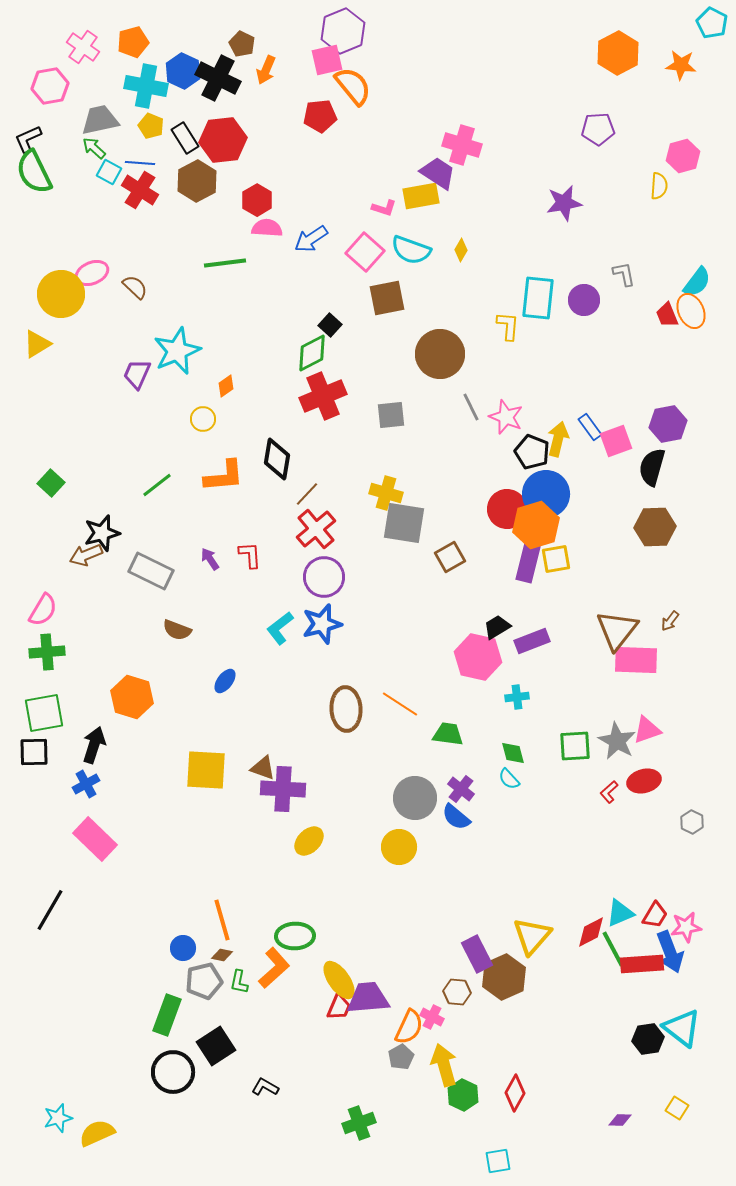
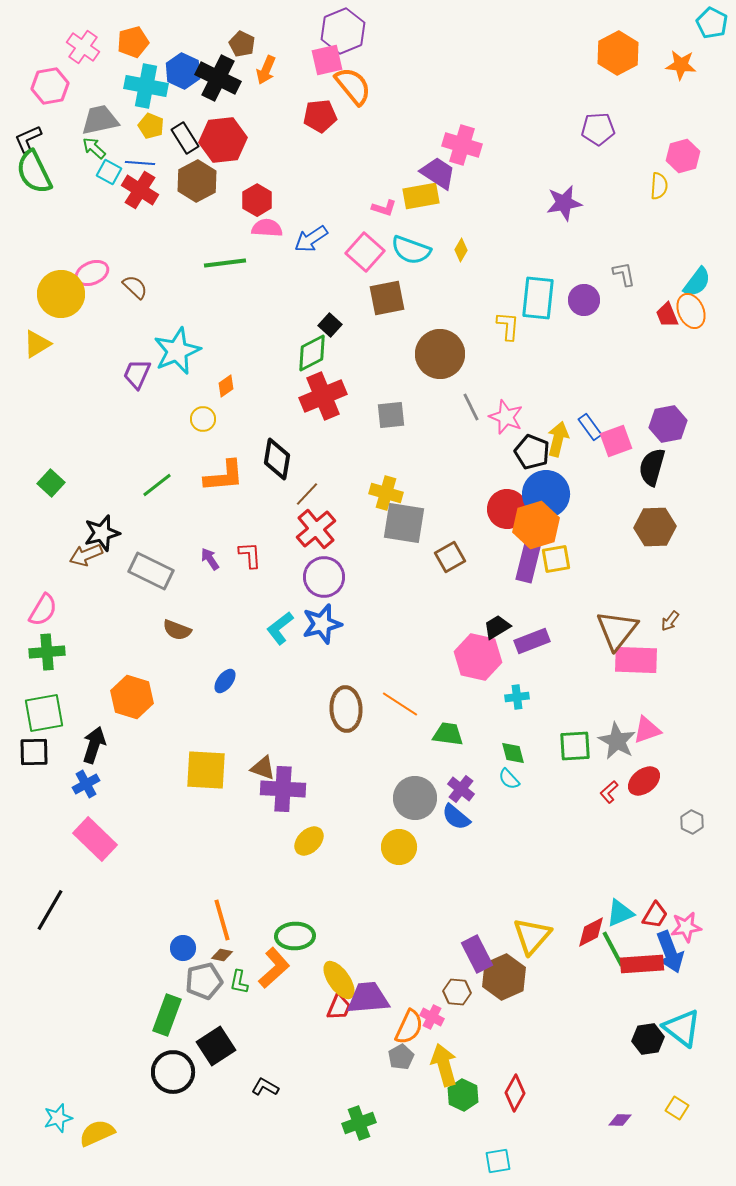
red ellipse at (644, 781): rotated 24 degrees counterclockwise
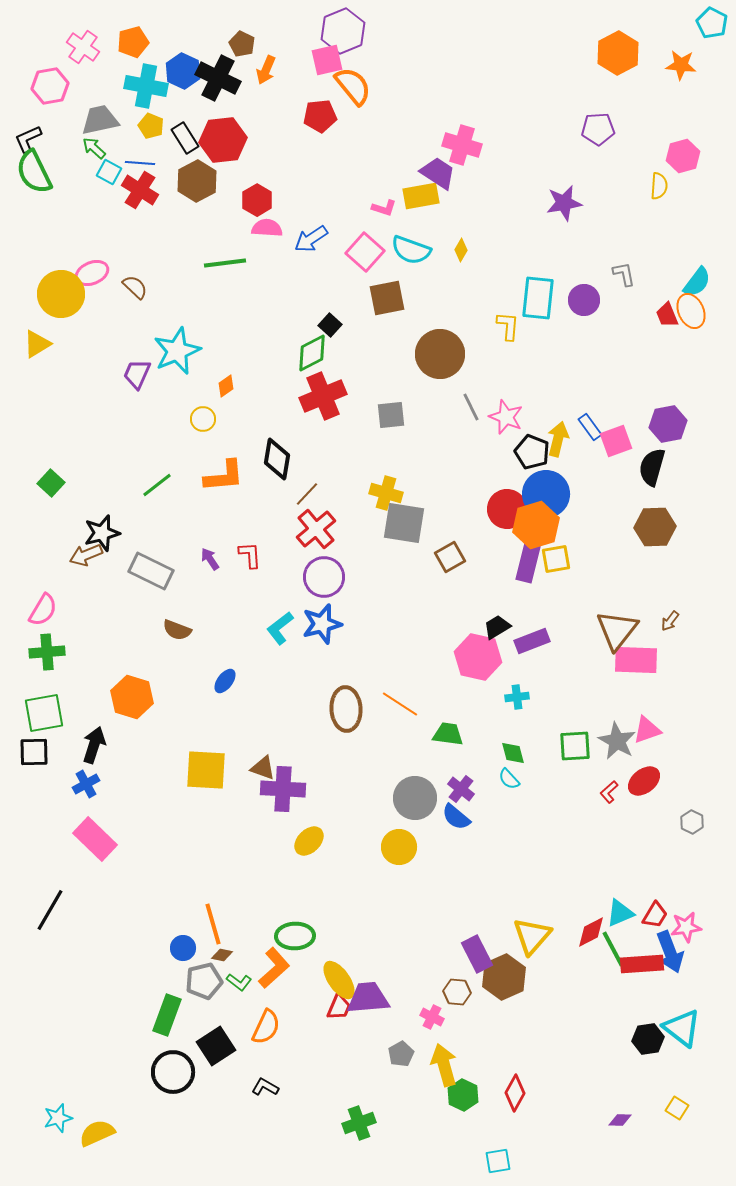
orange line at (222, 920): moved 9 px left, 4 px down
green L-shape at (239, 982): rotated 65 degrees counterclockwise
orange semicircle at (409, 1027): moved 143 px left
gray pentagon at (401, 1057): moved 3 px up
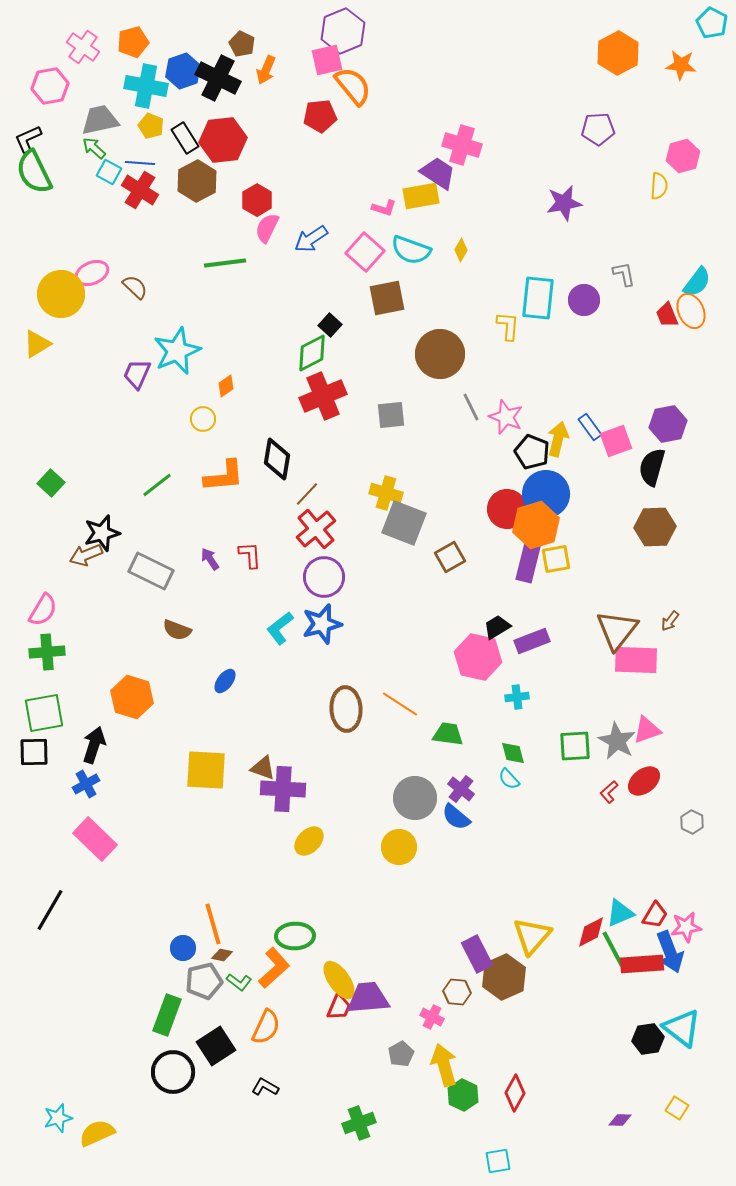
blue hexagon at (183, 71): rotated 16 degrees clockwise
pink semicircle at (267, 228): rotated 68 degrees counterclockwise
gray square at (404, 523): rotated 12 degrees clockwise
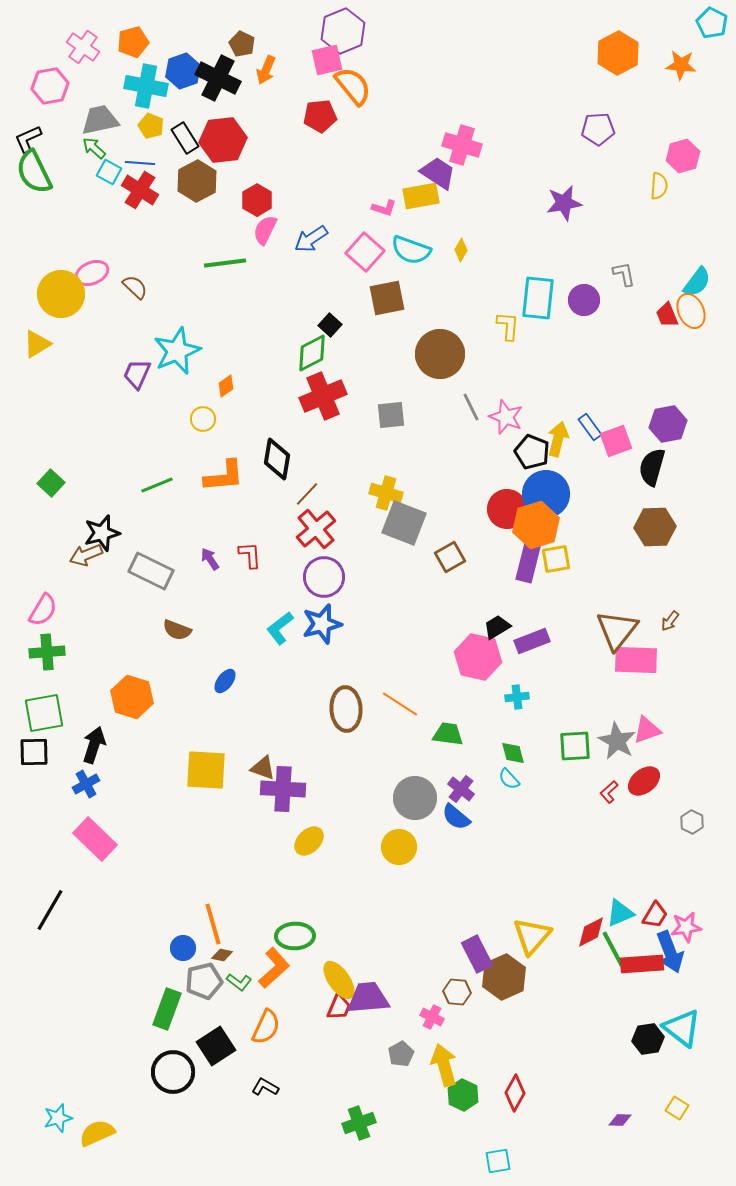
pink semicircle at (267, 228): moved 2 px left, 2 px down
green line at (157, 485): rotated 16 degrees clockwise
green rectangle at (167, 1015): moved 6 px up
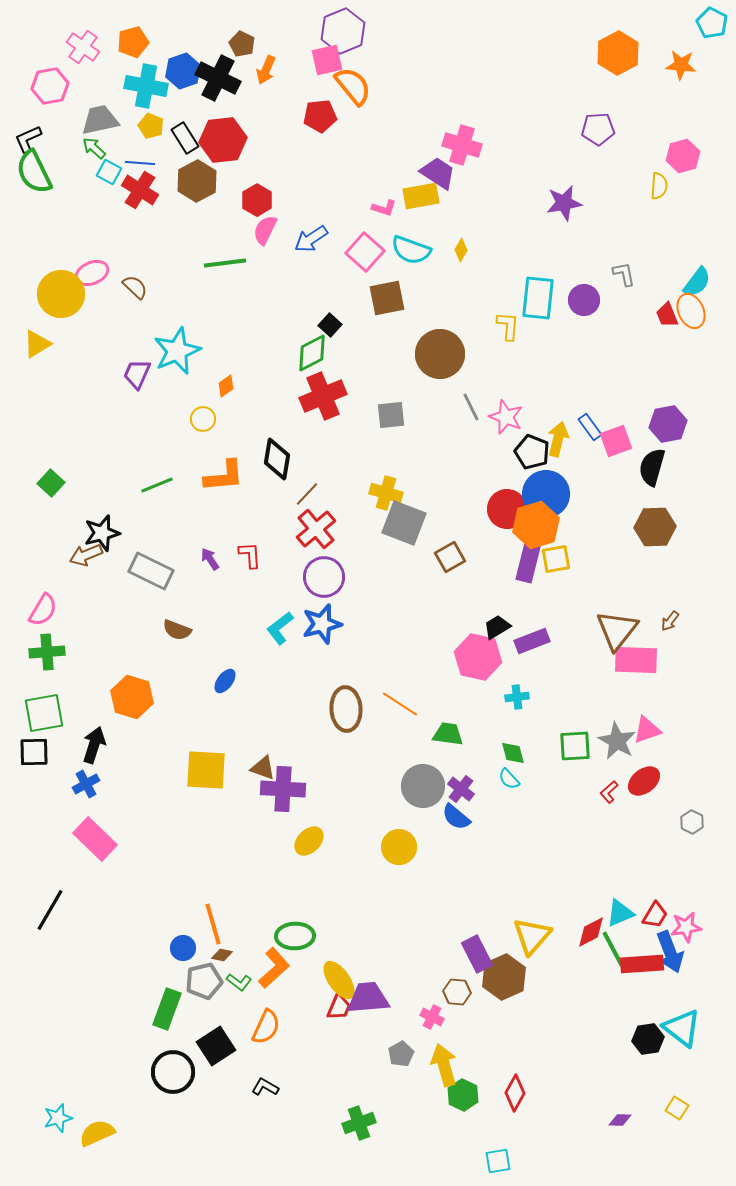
gray circle at (415, 798): moved 8 px right, 12 px up
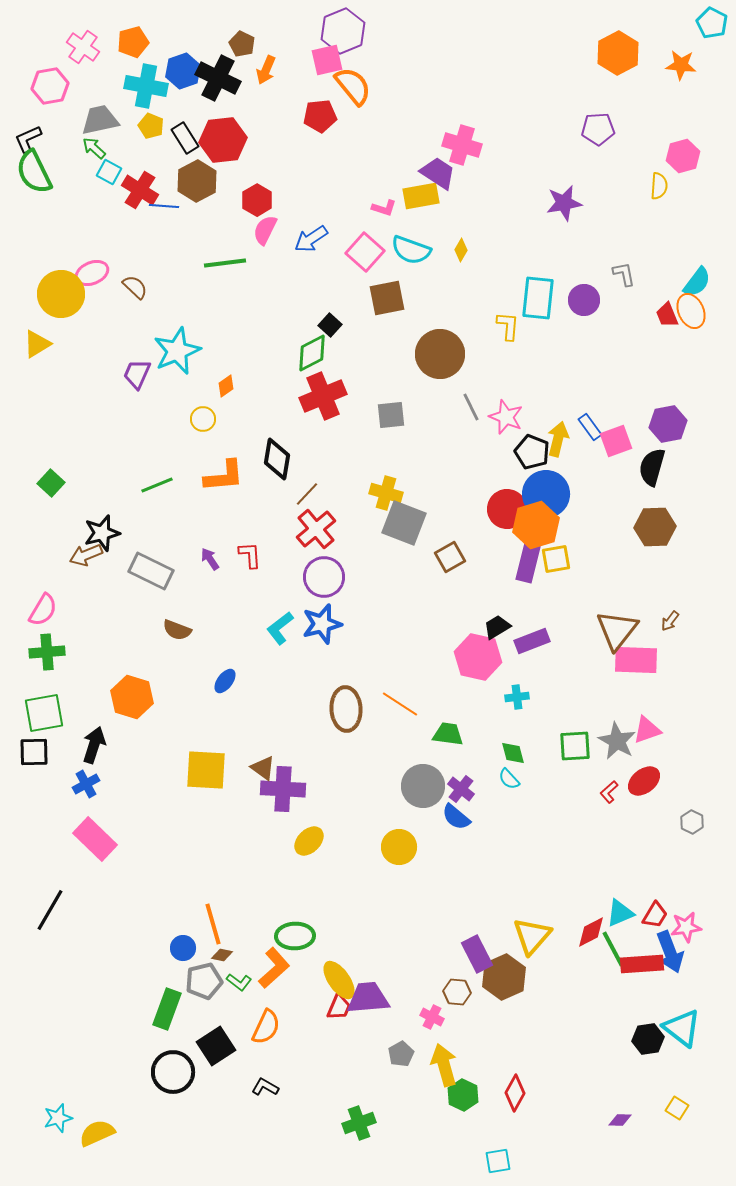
blue line at (140, 163): moved 24 px right, 43 px down
brown triangle at (263, 768): rotated 16 degrees clockwise
